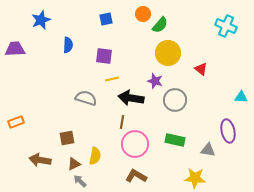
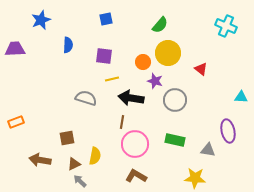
orange circle: moved 48 px down
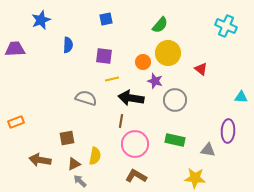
brown line: moved 1 px left, 1 px up
purple ellipse: rotated 15 degrees clockwise
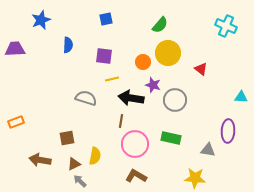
purple star: moved 2 px left, 4 px down
green rectangle: moved 4 px left, 2 px up
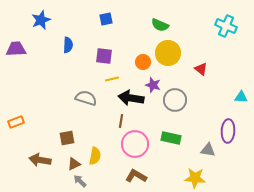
green semicircle: rotated 72 degrees clockwise
purple trapezoid: moved 1 px right
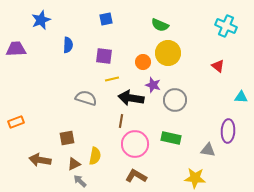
red triangle: moved 17 px right, 3 px up
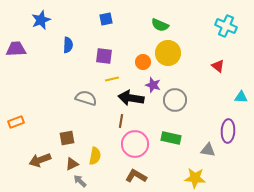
brown arrow: rotated 30 degrees counterclockwise
brown triangle: moved 2 px left
